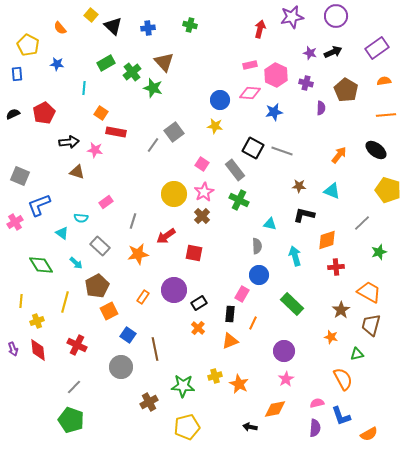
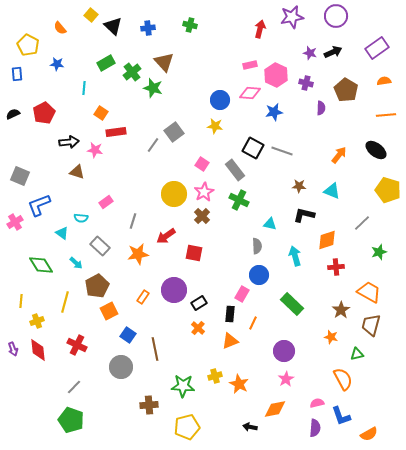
red rectangle at (116, 132): rotated 18 degrees counterclockwise
brown cross at (149, 402): moved 3 px down; rotated 24 degrees clockwise
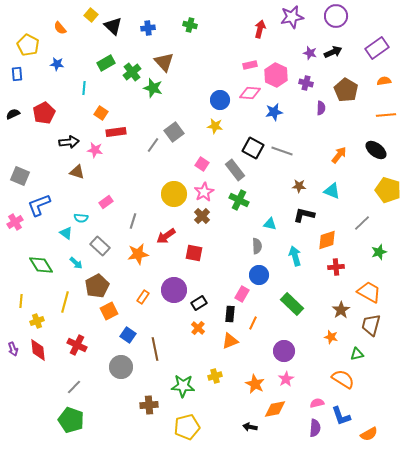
cyan triangle at (62, 233): moved 4 px right
orange semicircle at (343, 379): rotated 30 degrees counterclockwise
orange star at (239, 384): moved 16 px right
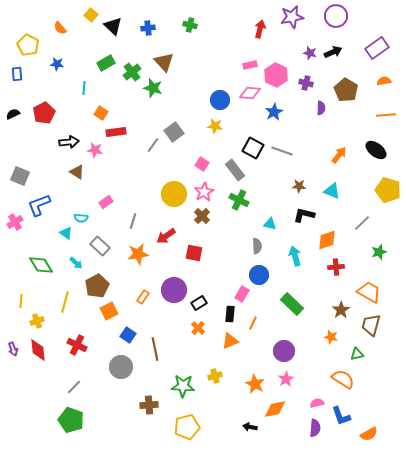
blue star at (274, 112): rotated 18 degrees counterclockwise
brown triangle at (77, 172): rotated 14 degrees clockwise
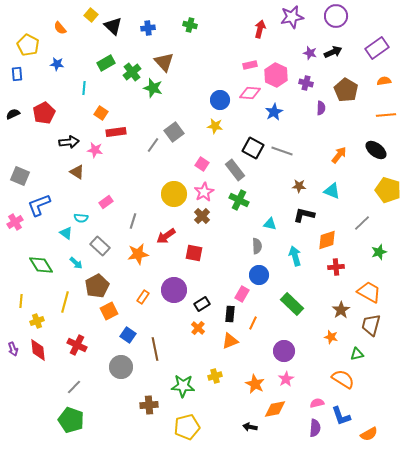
black rectangle at (199, 303): moved 3 px right, 1 px down
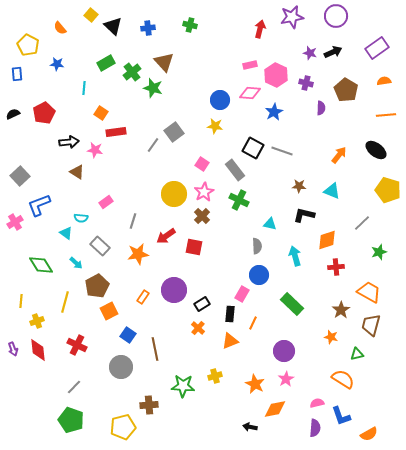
gray square at (20, 176): rotated 24 degrees clockwise
red square at (194, 253): moved 6 px up
yellow pentagon at (187, 427): moved 64 px left
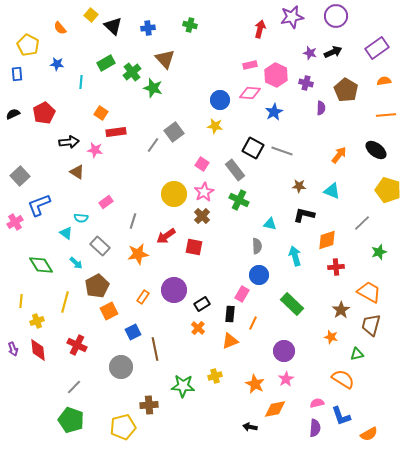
brown triangle at (164, 62): moved 1 px right, 3 px up
cyan line at (84, 88): moved 3 px left, 6 px up
blue square at (128, 335): moved 5 px right, 3 px up; rotated 28 degrees clockwise
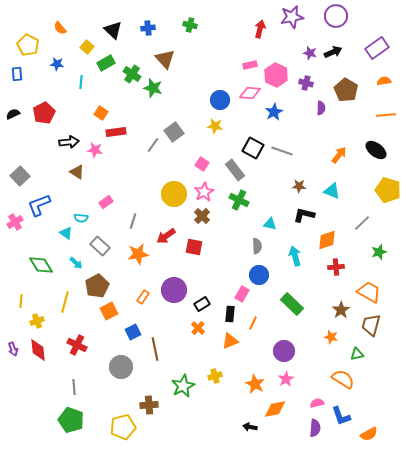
yellow square at (91, 15): moved 4 px left, 32 px down
black triangle at (113, 26): moved 4 px down
green cross at (132, 72): moved 2 px down; rotated 18 degrees counterclockwise
green star at (183, 386): rotated 30 degrees counterclockwise
gray line at (74, 387): rotated 49 degrees counterclockwise
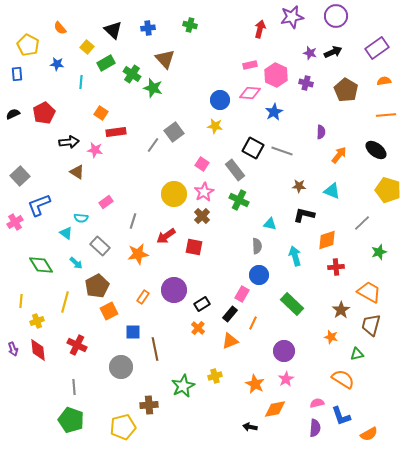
purple semicircle at (321, 108): moved 24 px down
black rectangle at (230, 314): rotated 35 degrees clockwise
blue square at (133, 332): rotated 28 degrees clockwise
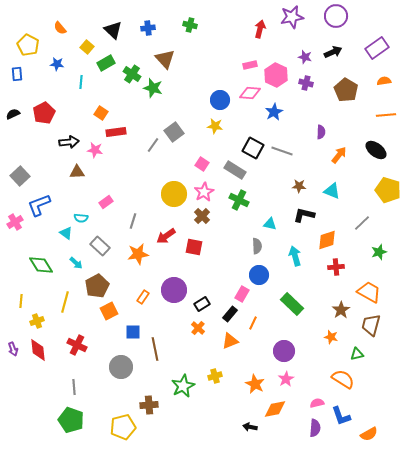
purple star at (310, 53): moved 5 px left, 4 px down
gray rectangle at (235, 170): rotated 20 degrees counterclockwise
brown triangle at (77, 172): rotated 35 degrees counterclockwise
